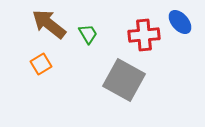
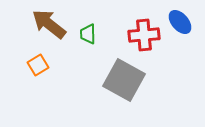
green trapezoid: rotated 150 degrees counterclockwise
orange square: moved 3 px left, 1 px down
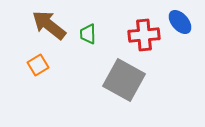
brown arrow: moved 1 px down
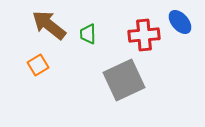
gray square: rotated 36 degrees clockwise
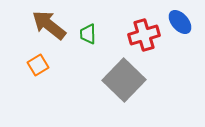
red cross: rotated 12 degrees counterclockwise
gray square: rotated 21 degrees counterclockwise
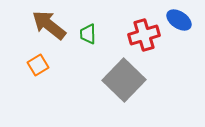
blue ellipse: moved 1 px left, 2 px up; rotated 15 degrees counterclockwise
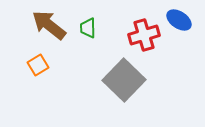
green trapezoid: moved 6 px up
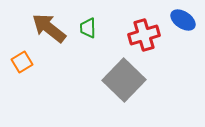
blue ellipse: moved 4 px right
brown arrow: moved 3 px down
orange square: moved 16 px left, 3 px up
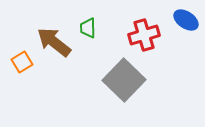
blue ellipse: moved 3 px right
brown arrow: moved 5 px right, 14 px down
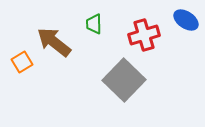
green trapezoid: moved 6 px right, 4 px up
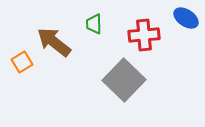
blue ellipse: moved 2 px up
red cross: rotated 12 degrees clockwise
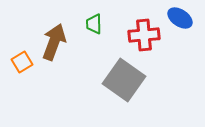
blue ellipse: moved 6 px left
brown arrow: rotated 72 degrees clockwise
gray square: rotated 9 degrees counterclockwise
